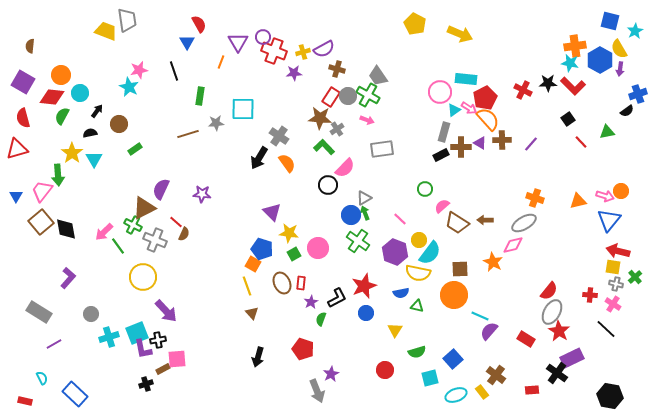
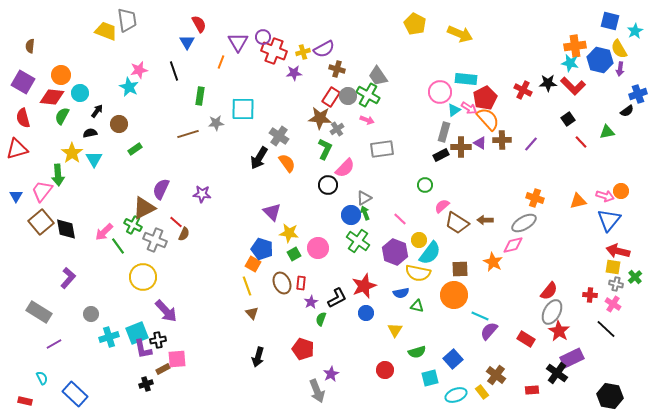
blue hexagon at (600, 60): rotated 15 degrees counterclockwise
green L-shape at (324, 147): moved 1 px right, 2 px down; rotated 70 degrees clockwise
green circle at (425, 189): moved 4 px up
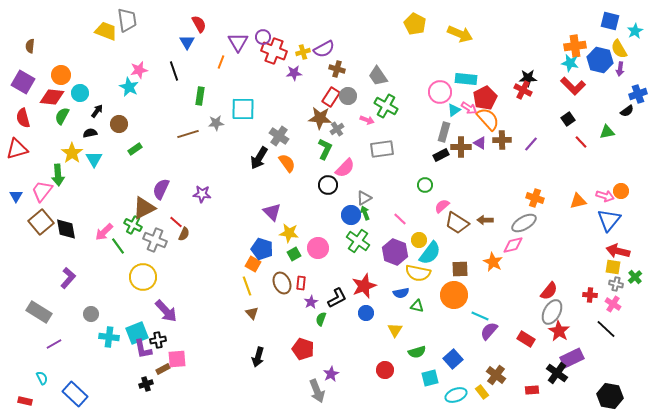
black star at (548, 83): moved 20 px left, 5 px up
green cross at (368, 95): moved 18 px right, 11 px down
cyan cross at (109, 337): rotated 24 degrees clockwise
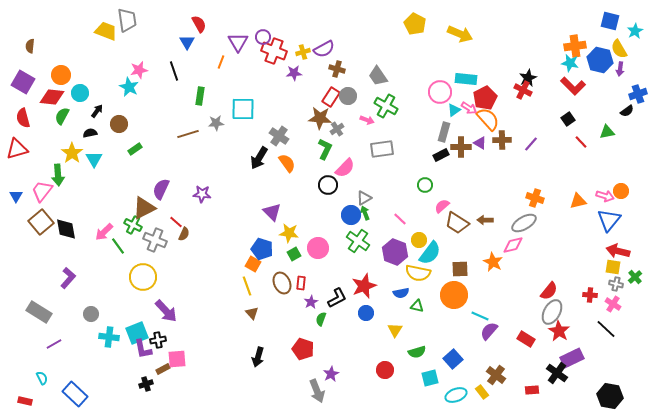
black star at (528, 78): rotated 24 degrees counterclockwise
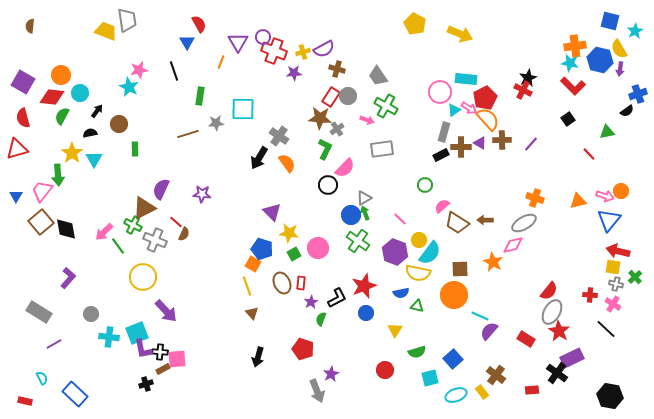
brown semicircle at (30, 46): moved 20 px up
red line at (581, 142): moved 8 px right, 12 px down
green rectangle at (135, 149): rotated 56 degrees counterclockwise
black cross at (158, 340): moved 2 px right, 12 px down; rotated 14 degrees clockwise
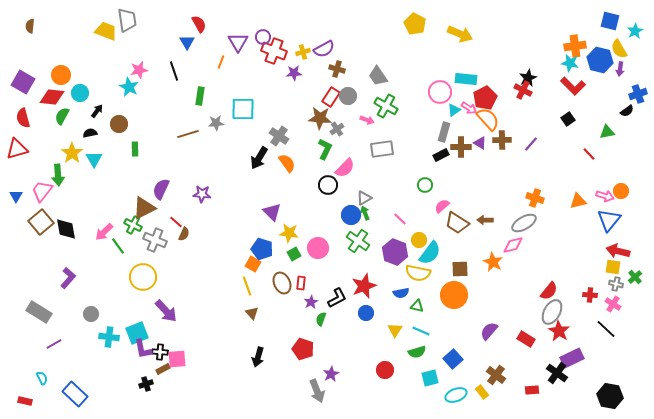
cyan line at (480, 316): moved 59 px left, 15 px down
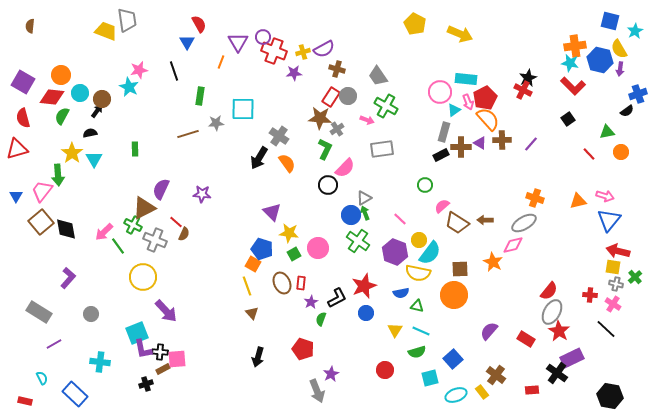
pink arrow at (469, 108): moved 1 px left, 6 px up; rotated 35 degrees clockwise
brown circle at (119, 124): moved 17 px left, 25 px up
orange circle at (621, 191): moved 39 px up
cyan cross at (109, 337): moved 9 px left, 25 px down
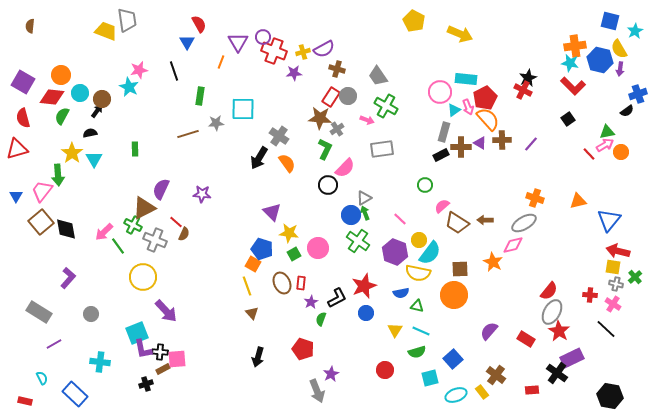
yellow pentagon at (415, 24): moved 1 px left, 3 px up
pink arrow at (468, 102): moved 5 px down
pink arrow at (605, 196): moved 51 px up; rotated 48 degrees counterclockwise
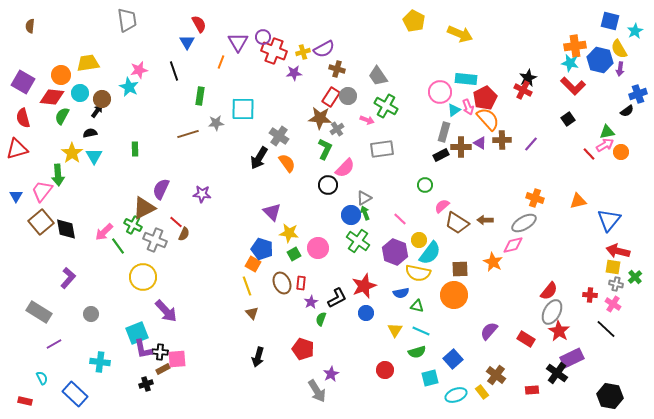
yellow trapezoid at (106, 31): moved 18 px left, 32 px down; rotated 30 degrees counterclockwise
cyan triangle at (94, 159): moved 3 px up
gray arrow at (317, 391): rotated 10 degrees counterclockwise
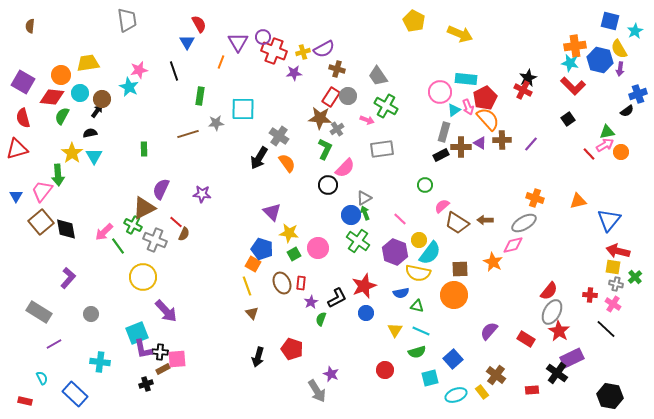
green rectangle at (135, 149): moved 9 px right
red pentagon at (303, 349): moved 11 px left
purple star at (331, 374): rotated 21 degrees counterclockwise
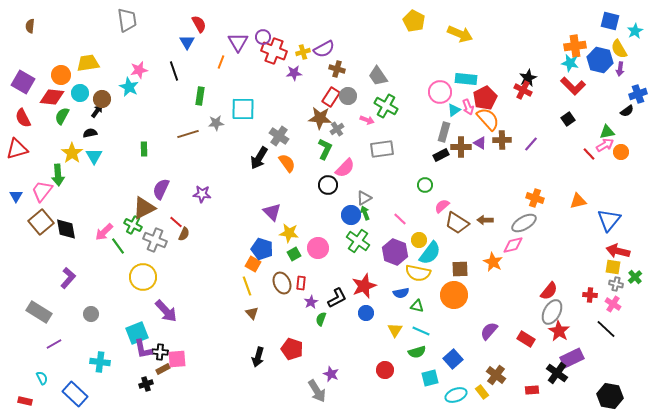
red semicircle at (23, 118): rotated 12 degrees counterclockwise
